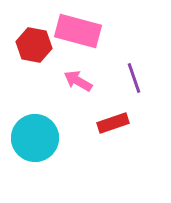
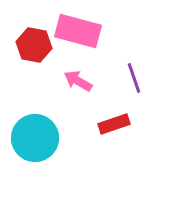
red rectangle: moved 1 px right, 1 px down
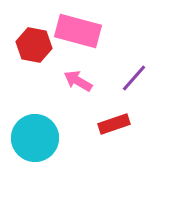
purple line: rotated 60 degrees clockwise
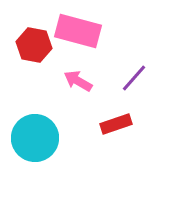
red rectangle: moved 2 px right
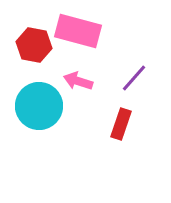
pink arrow: rotated 12 degrees counterclockwise
red rectangle: moved 5 px right; rotated 52 degrees counterclockwise
cyan circle: moved 4 px right, 32 px up
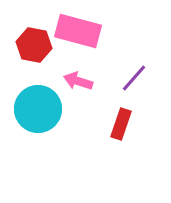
cyan circle: moved 1 px left, 3 px down
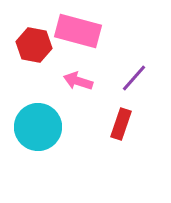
cyan circle: moved 18 px down
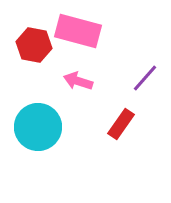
purple line: moved 11 px right
red rectangle: rotated 16 degrees clockwise
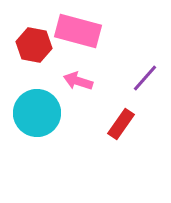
cyan circle: moved 1 px left, 14 px up
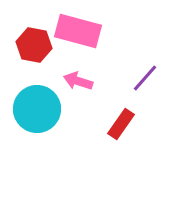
cyan circle: moved 4 px up
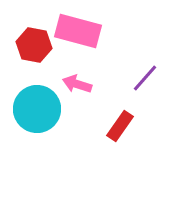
pink arrow: moved 1 px left, 3 px down
red rectangle: moved 1 px left, 2 px down
